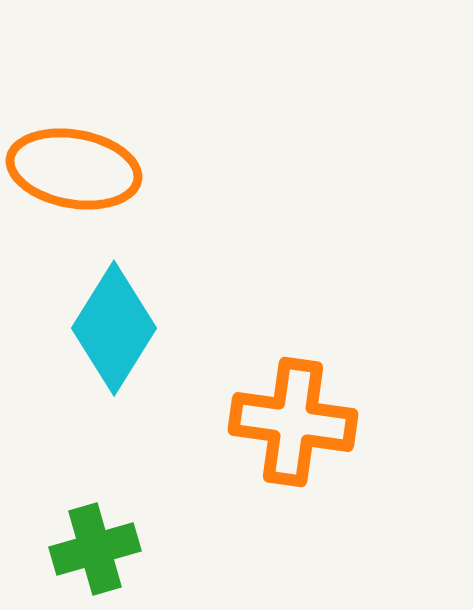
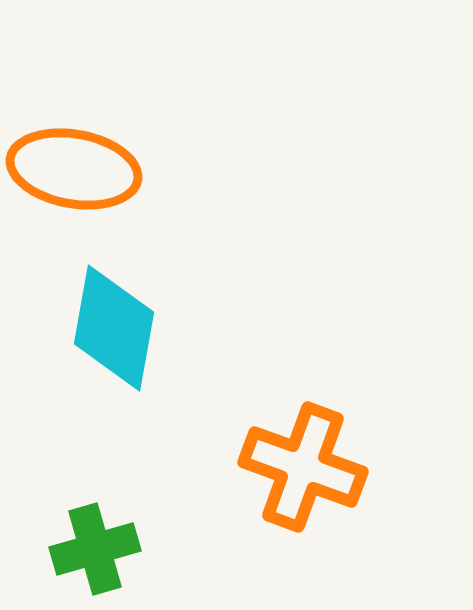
cyan diamond: rotated 22 degrees counterclockwise
orange cross: moved 10 px right, 45 px down; rotated 12 degrees clockwise
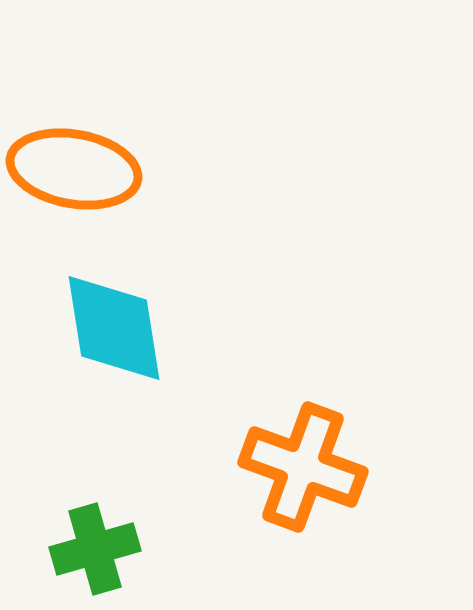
cyan diamond: rotated 19 degrees counterclockwise
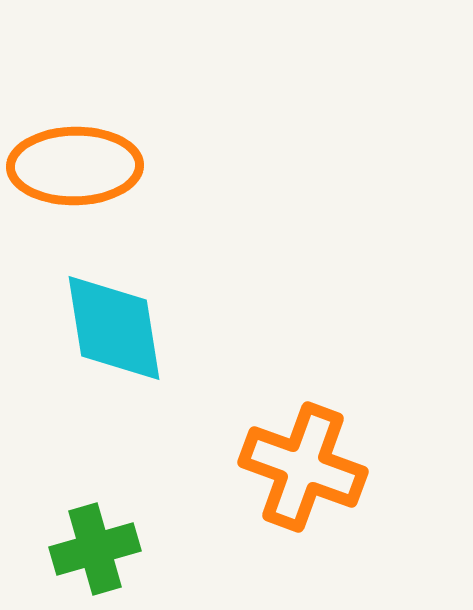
orange ellipse: moved 1 px right, 3 px up; rotated 11 degrees counterclockwise
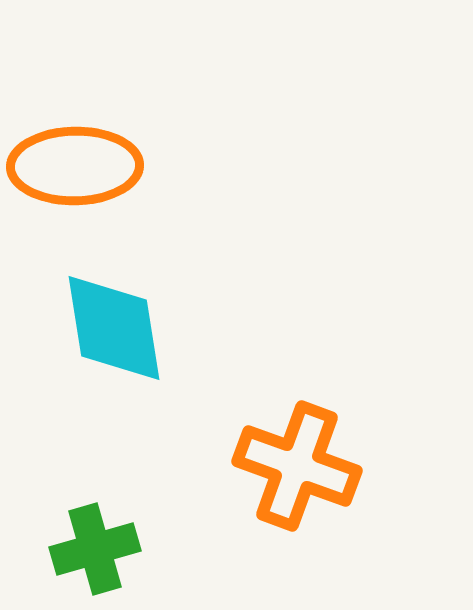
orange cross: moved 6 px left, 1 px up
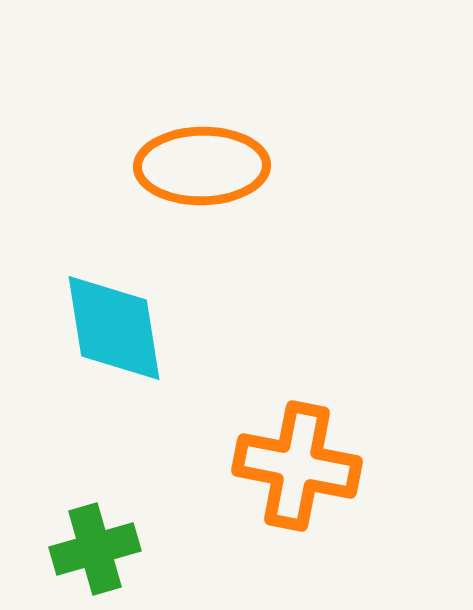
orange ellipse: moved 127 px right
orange cross: rotated 9 degrees counterclockwise
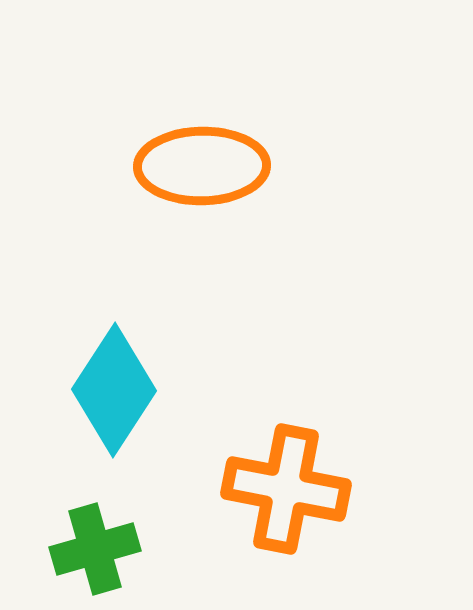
cyan diamond: moved 62 px down; rotated 42 degrees clockwise
orange cross: moved 11 px left, 23 px down
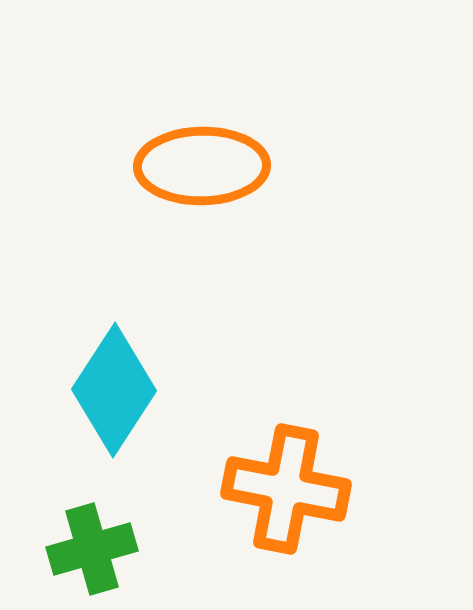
green cross: moved 3 px left
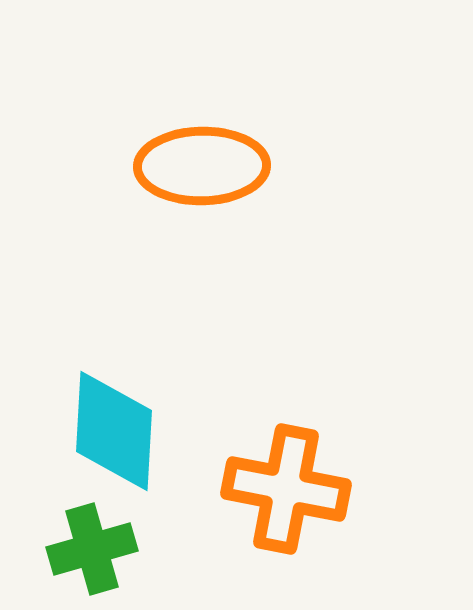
cyan diamond: moved 41 px down; rotated 30 degrees counterclockwise
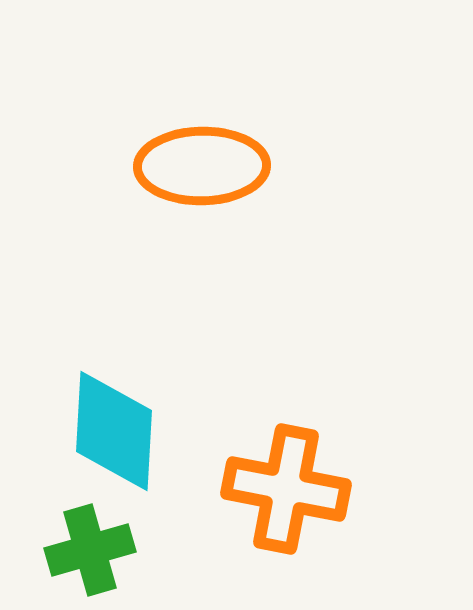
green cross: moved 2 px left, 1 px down
